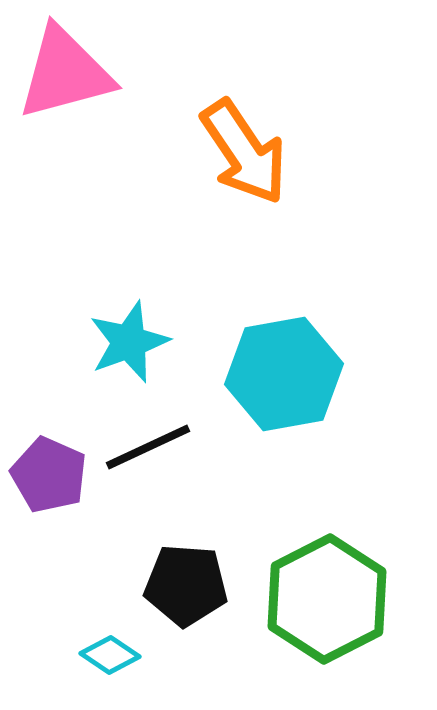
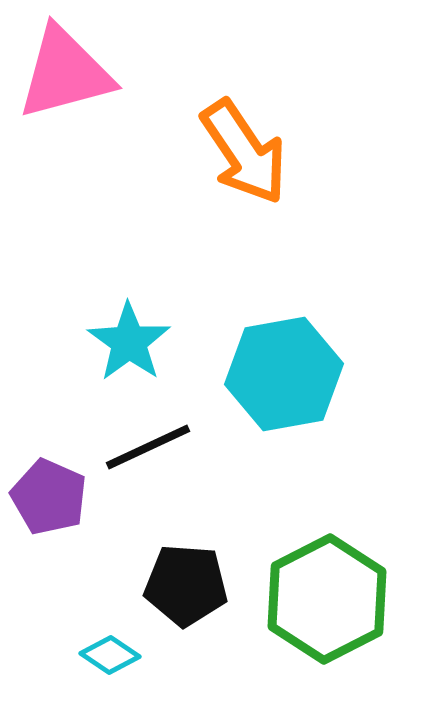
cyan star: rotated 16 degrees counterclockwise
purple pentagon: moved 22 px down
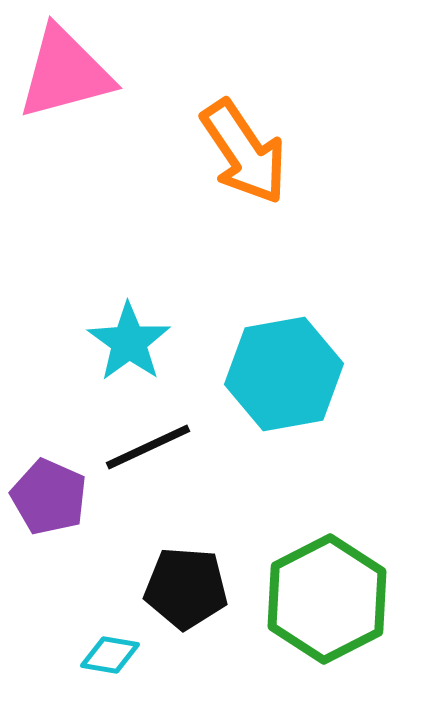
black pentagon: moved 3 px down
cyan diamond: rotated 24 degrees counterclockwise
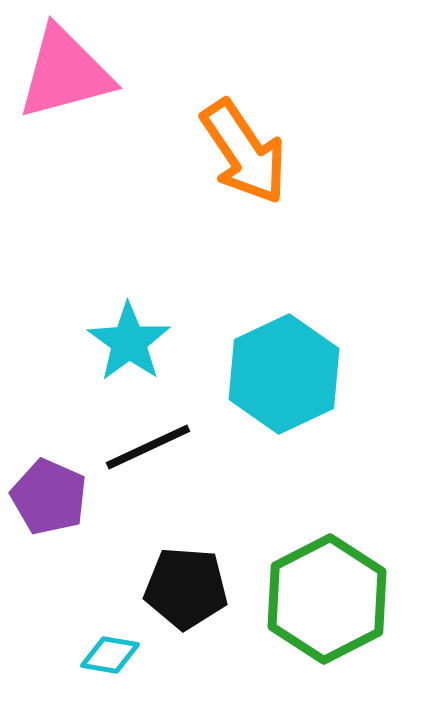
cyan hexagon: rotated 15 degrees counterclockwise
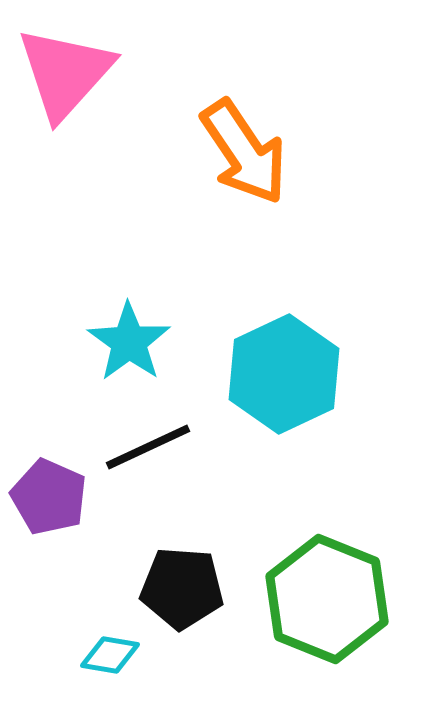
pink triangle: rotated 33 degrees counterclockwise
black pentagon: moved 4 px left
green hexagon: rotated 11 degrees counterclockwise
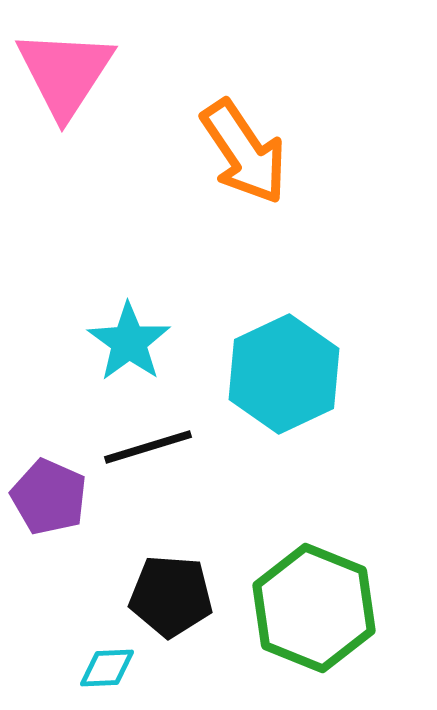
pink triangle: rotated 9 degrees counterclockwise
black line: rotated 8 degrees clockwise
black pentagon: moved 11 px left, 8 px down
green hexagon: moved 13 px left, 9 px down
cyan diamond: moved 3 px left, 13 px down; rotated 12 degrees counterclockwise
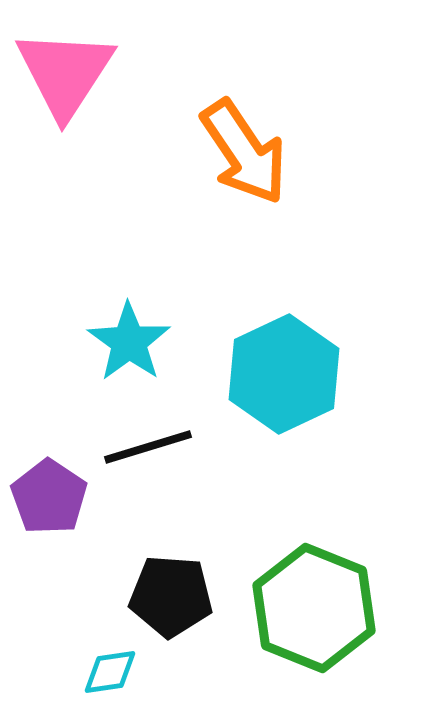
purple pentagon: rotated 10 degrees clockwise
cyan diamond: moved 3 px right, 4 px down; rotated 6 degrees counterclockwise
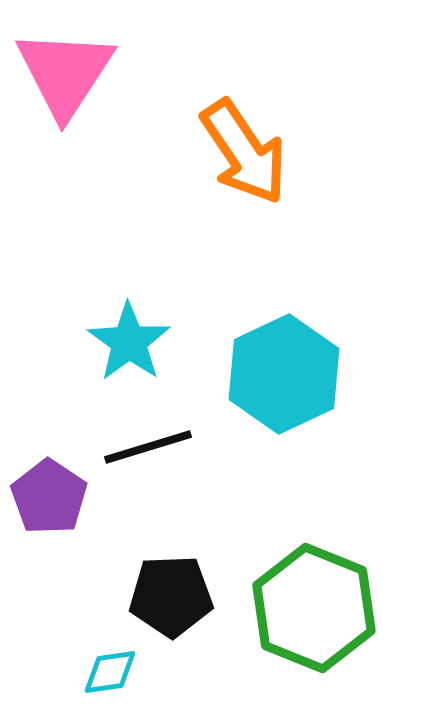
black pentagon: rotated 6 degrees counterclockwise
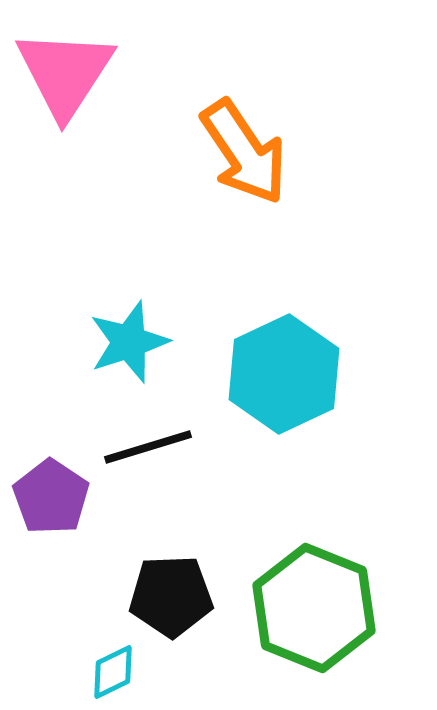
cyan star: rotated 18 degrees clockwise
purple pentagon: moved 2 px right
cyan diamond: moved 3 px right; rotated 18 degrees counterclockwise
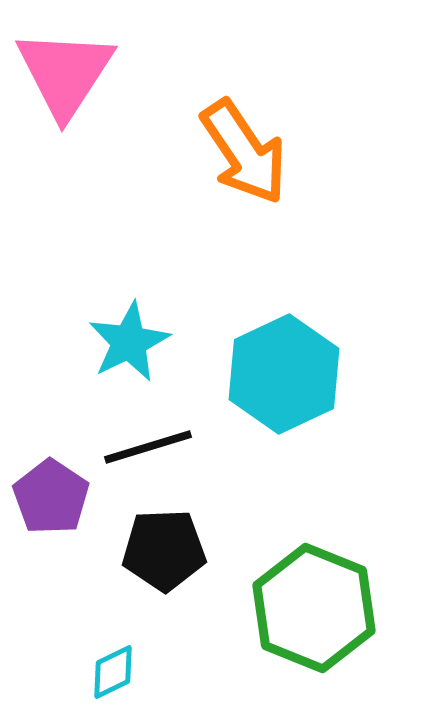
cyan star: rotated 8 degrees counterclockwise
black pentagon: moved 7 px left, 46 px up
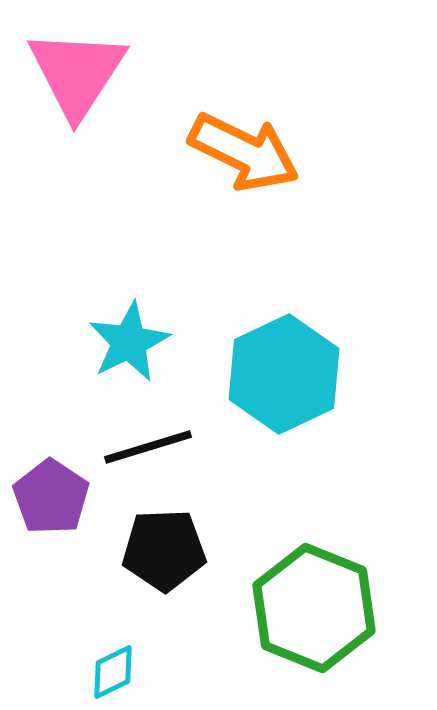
pink triangle: moved 12 px right
orange arrow: rotated 30 degrees counterclockwise
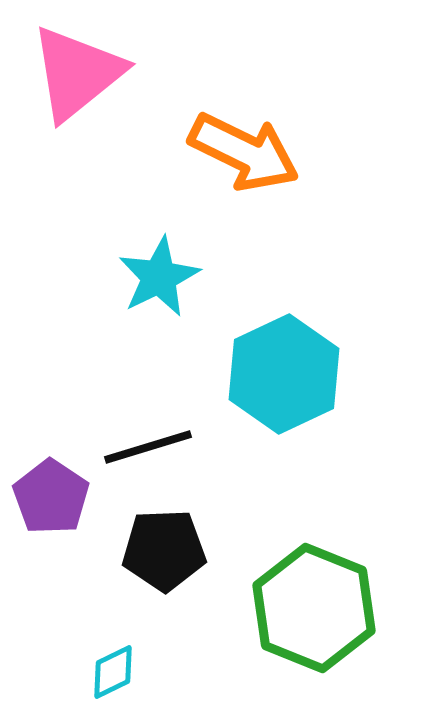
pink triangle: rotated 18 degrees clockwise
cyan star: moved 30 px right, 65 px up
